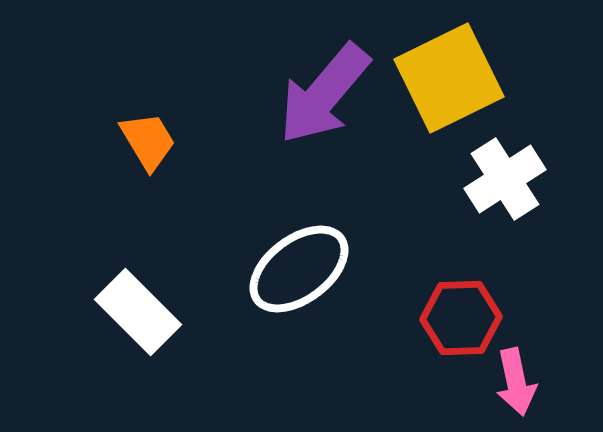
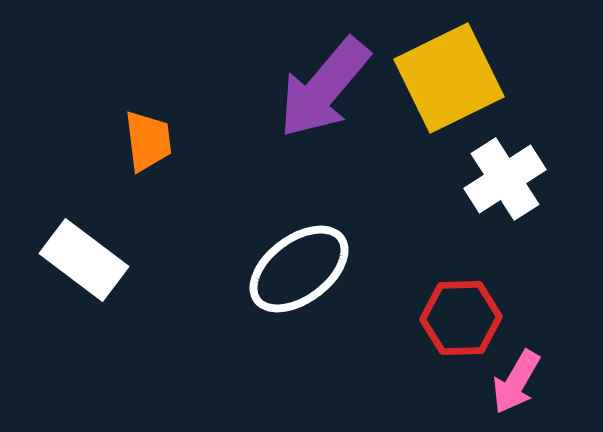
purple arrow: moved 6 px up
orange trapezoid: rotated 24 degrees clockwise
white rectangle: moved 54 px left, 52 px up; rotated 8 degrees counterclockwise
pink arrow: rotated 42 degrees clockwise
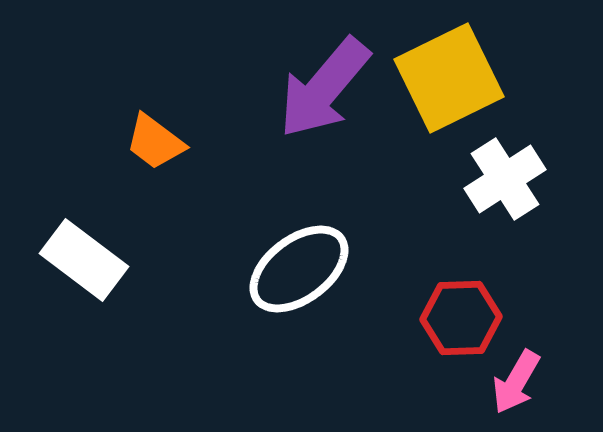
orange trapezoid: moved 7 px right, 1 px down; rotated 134 degrees clockwise
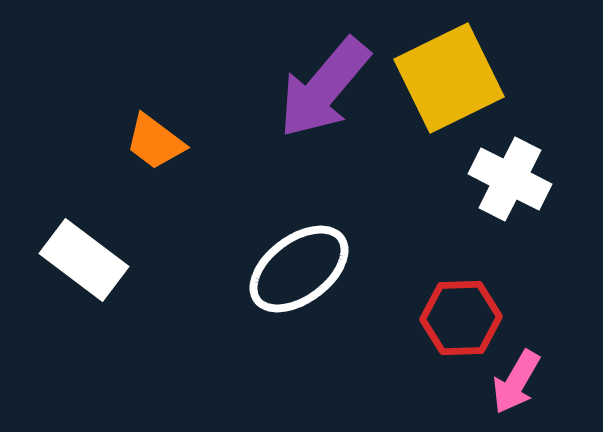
white cross: moved 5 px right; rotated 30 degrees counterclockwise
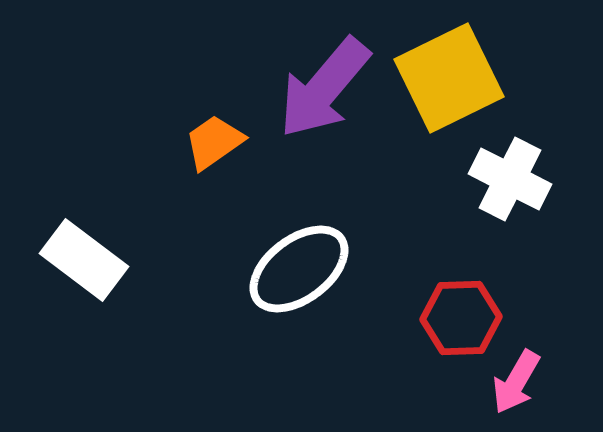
orange trapezoid: moved 59 px right; rotated 108 degrees clockwise
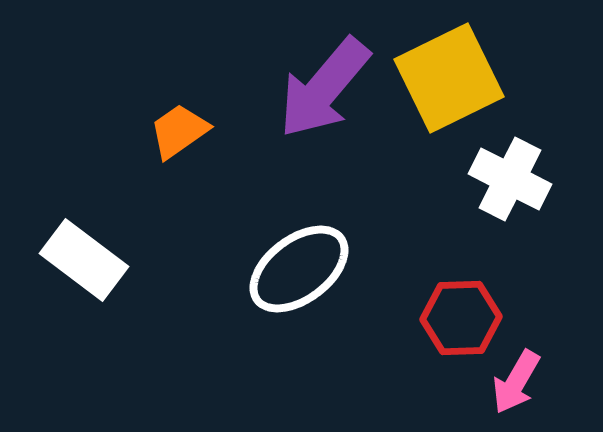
orange trapezoid: moved 35 px left, 11 px up
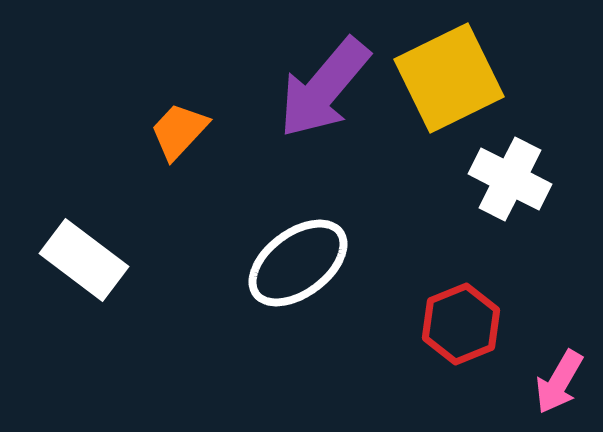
orange trapezoid: rotated 12 degrees counterclockwise
white ellipse: moved 1 px left, 6 px up
red hexagon: moved 6 px down; rotated 20 degrees counterclockwise
pink arrow: moved 43 px right
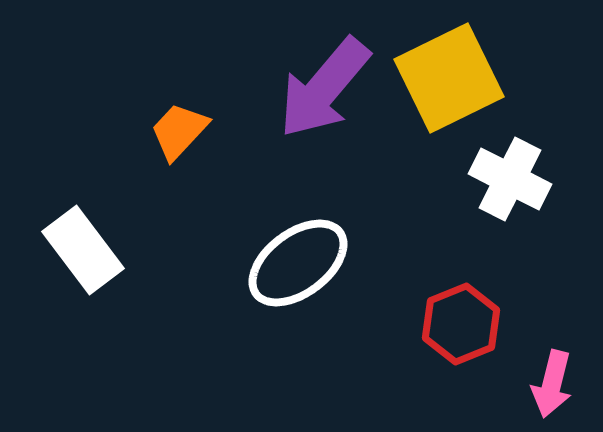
white rectangle: moved 1 px left, 10 px up; rotated 16 degrees clockwise
pink arrow: moved 7 px left, 2 px down; rotated 16 degrees counterclockwise
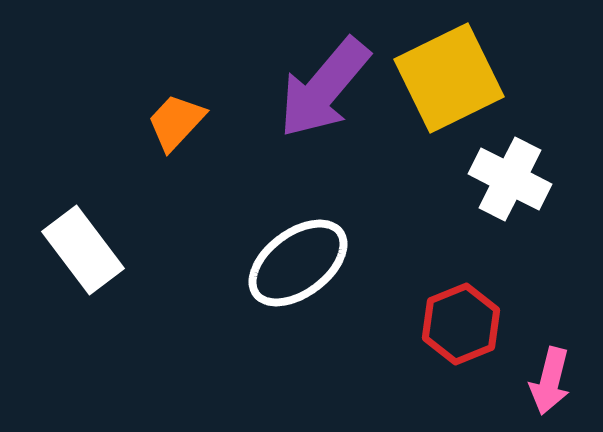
orange trapezoid: moved 3 px left, 9 px up
pink arrow: moved 2 px left, 3 px up
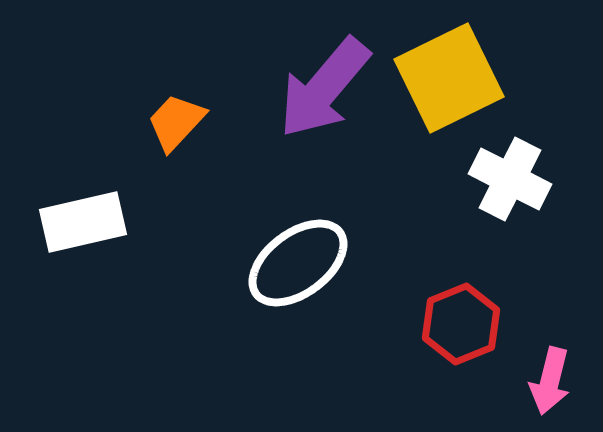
white rectangle: moved 28 px up; rotated 66 degrees counterclockwise
